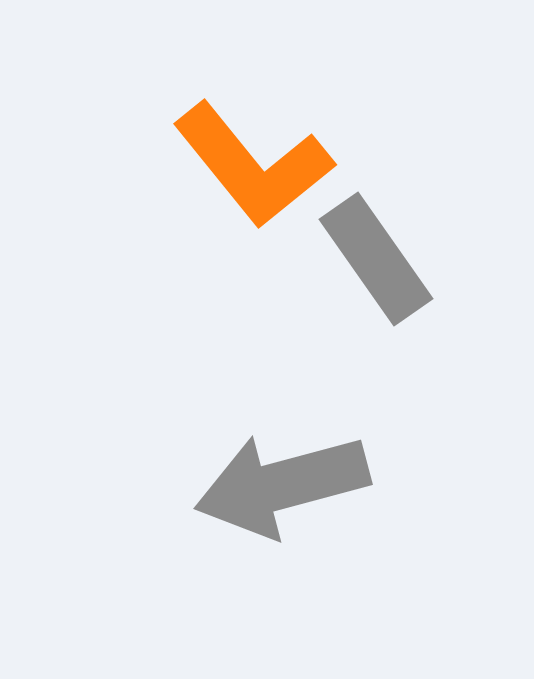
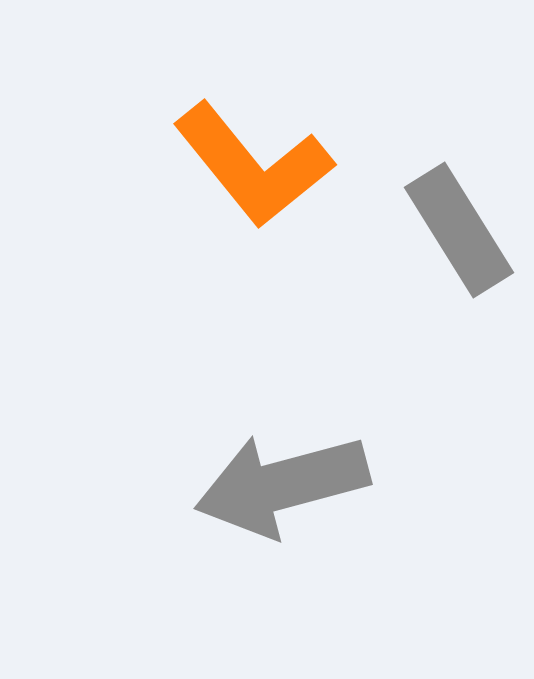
gray rectangle: moved 83 px right, 29 px up; rotated 3 degrees clockwise
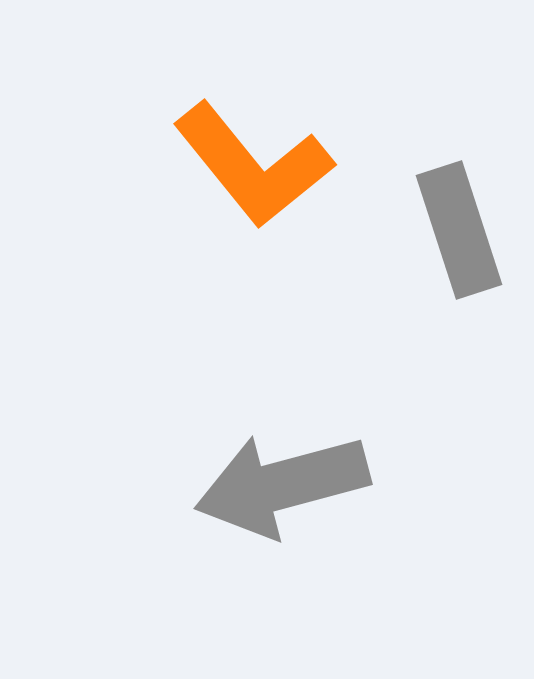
gray rectangle: rotated 14 degrees clockwise
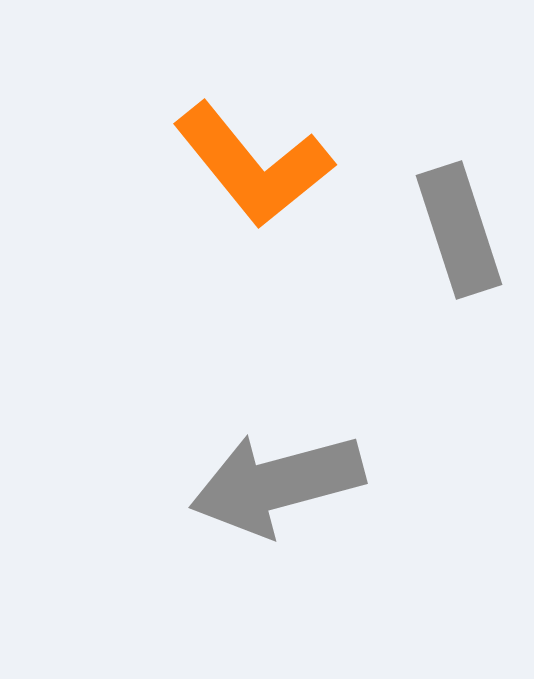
gray arrow: moved 5 px left, 1 px up
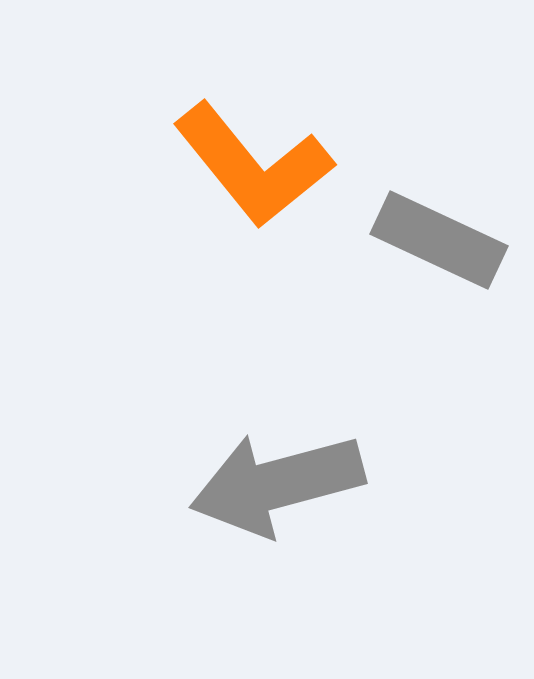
gray rectangle: moved 20 px left, 10 px down; rotated 47 degrees counterclockwise
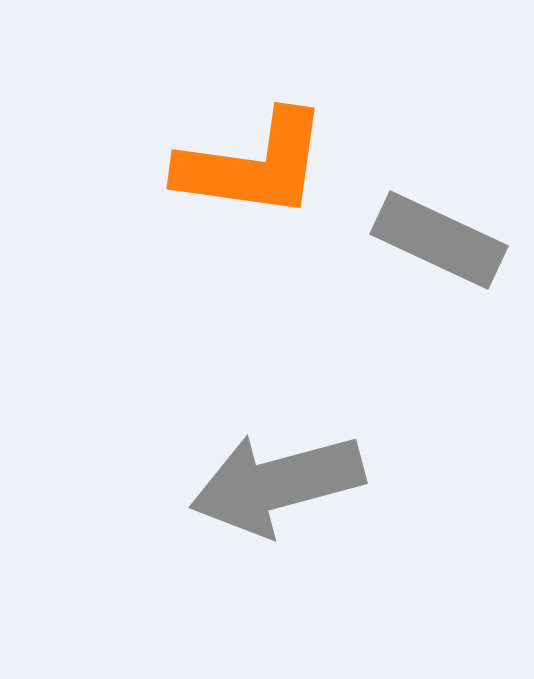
orange L-shape: rotated 43 degrees counterclockwise
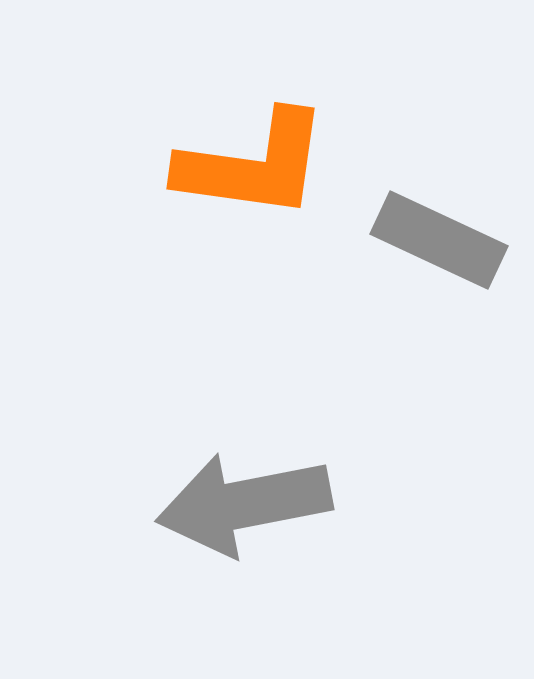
gray arrow: moved 33 px left, 20 px down; rotated 4 degrees clockwise
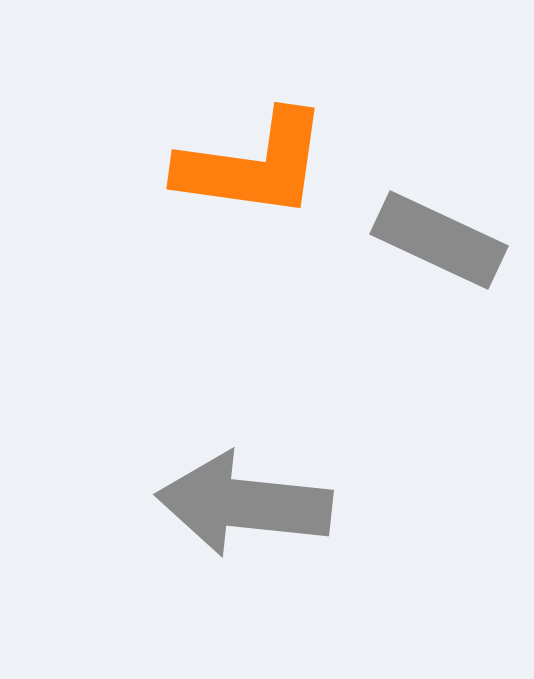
gray arrow: rotated 17 degrees clockwise
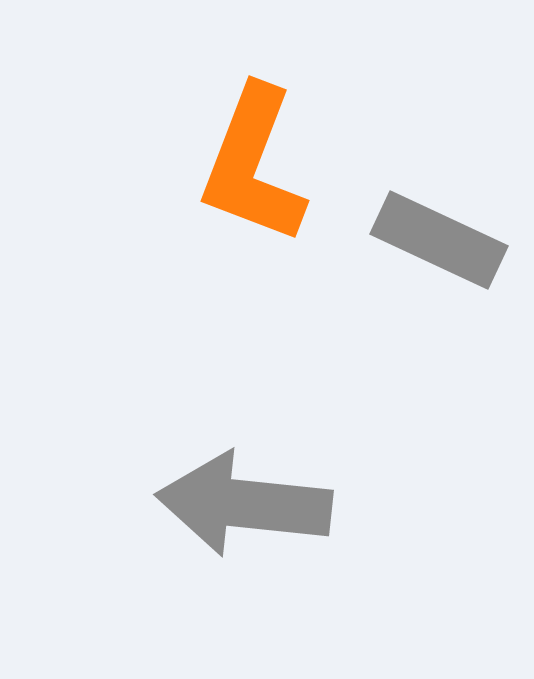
orange L-shape: rotated 103 degrees clockwise
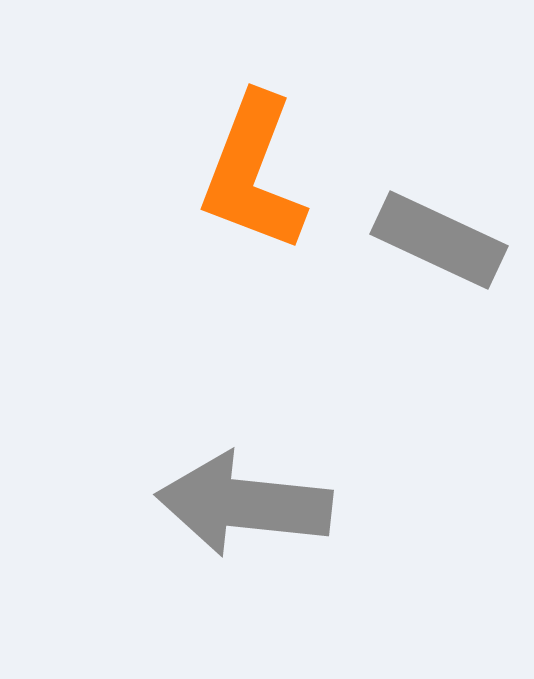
orange L-shape: moved 8 px down
